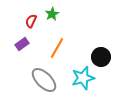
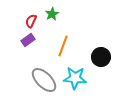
purple rectangle: moved 6 px right, 4 px up
orange line: moved 6 px right, 2 px up; rotated 10 degrees counterclockwise
cyan star: moved 8 px left; rotated 20 degrees clockwise
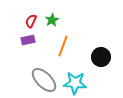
green star: moved 6 px down
purple rectangle: rotated 24 degrees clockwise
cyan star: moved 5 px down
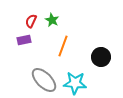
green star: rotated 16 degrees counterclockwise
purple rectangle: moved 4 px left
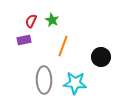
gray ellipse: rotated 44 degrees clockwise
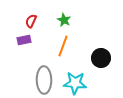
green star: moved 12 px right
black circle: moved 1 px down
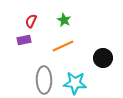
orange line: rotated 45 degrees clockwise
black circle: moved 2 px right
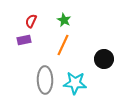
orange line: moved 1 px up; rotated 40 degrees counterclockwise
black circle: moved 1 px right, 1 px down
gray ellipse: moved 1 px right
